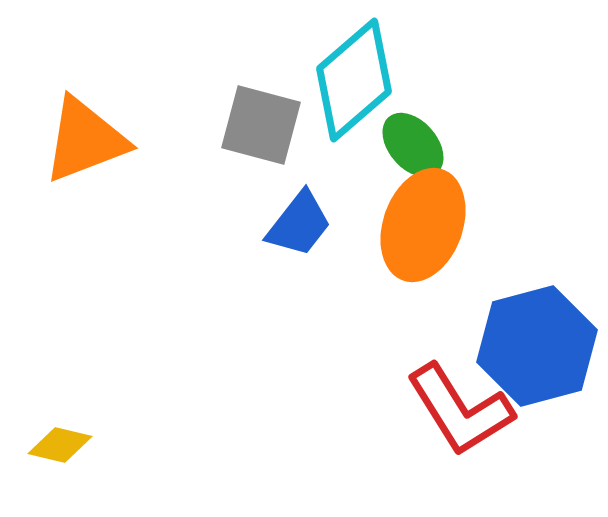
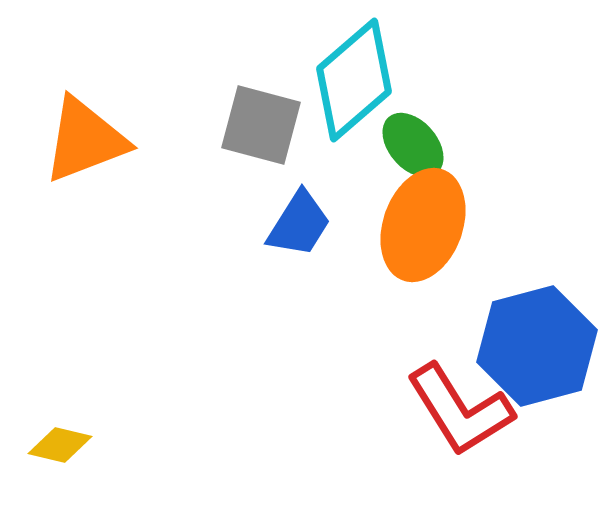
blue trapezoid: rotated 6 degrees counterclockwise
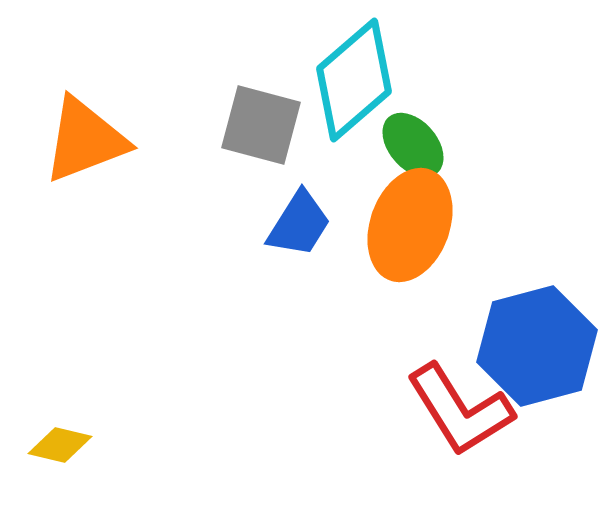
orange ellipse: moved 13 px left
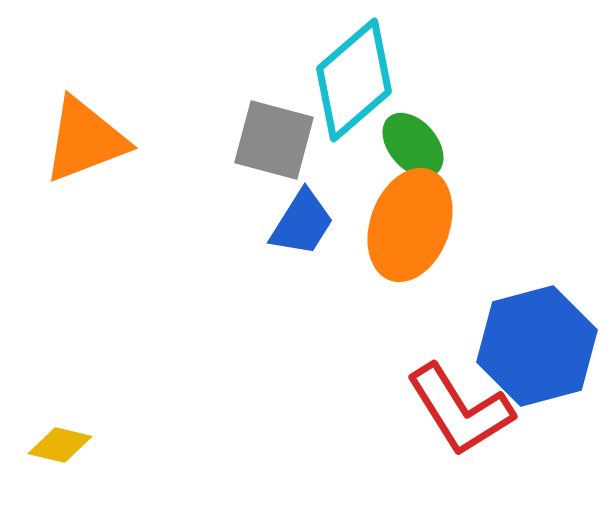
gray square: moved 13 px right, 15 px down
blue trapezoid: moved 3 px right, 1 px up
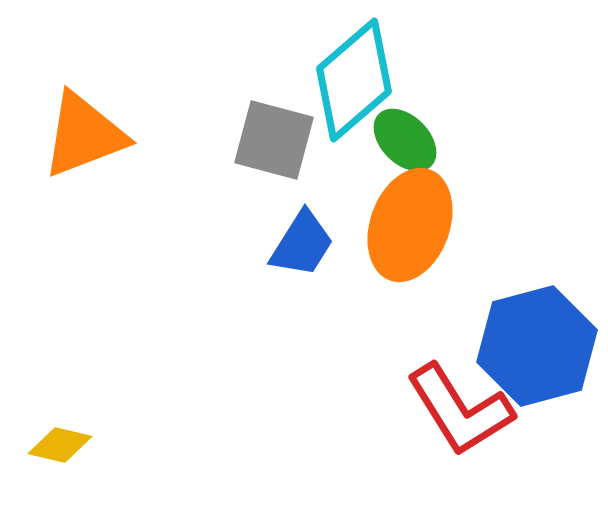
orange triangle: moved 1 px left, 5 px up
green ellipse: moved 8 px left, 5 px up; rotated 4 degrees counterclockwise
blue trapezoid: moved 21 px down
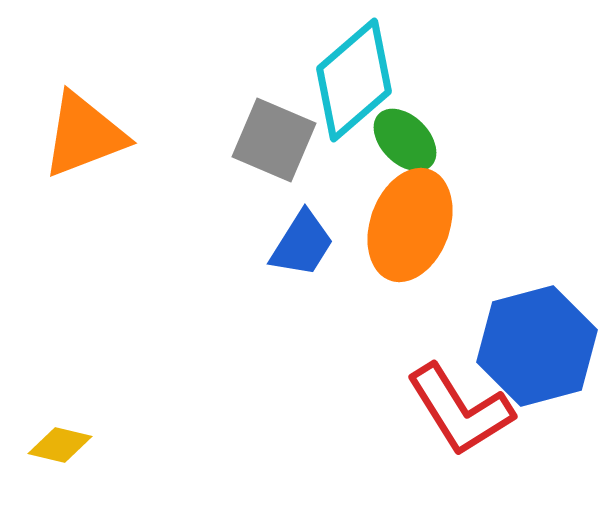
gray square: rotated 8 degrees clockwise
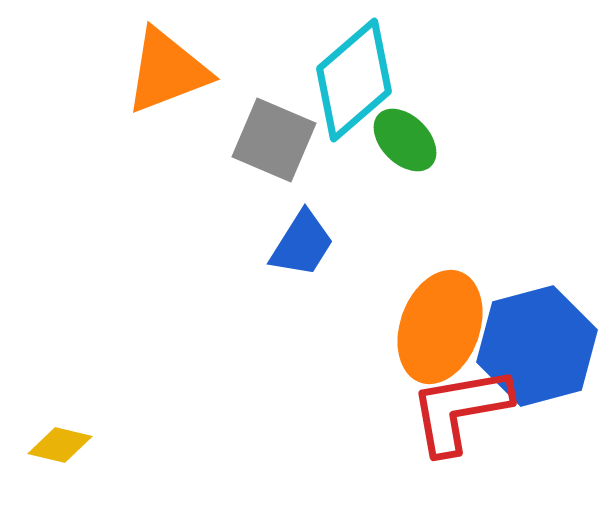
orange triangle: moved 83 px right, 64 px up
orange ellipse: moved 30 px right, 102 px down
red L-shape: rotated 112 degrees clockwise
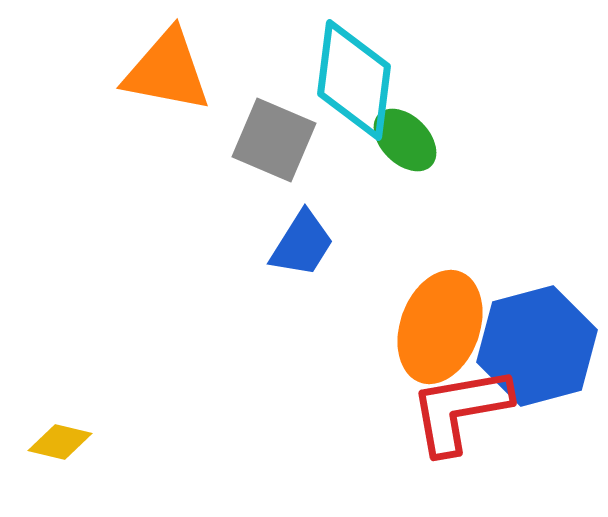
orange triangle: rotated 32 degrees clockwise
cyan diamond: rotated 42 degrees counterclockwise
yellow diamond: moved 3 px up
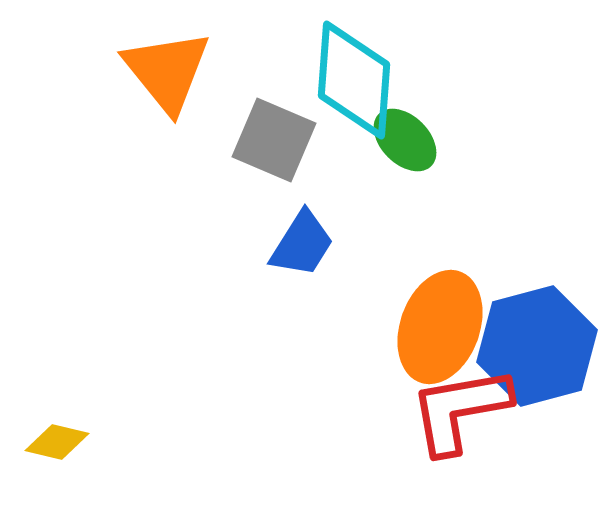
orange triangle: rotated 40 degrees clockwise
cyan diamond: rotated 3 degrees counterclockwise
yellow diamond: moved 3 px left
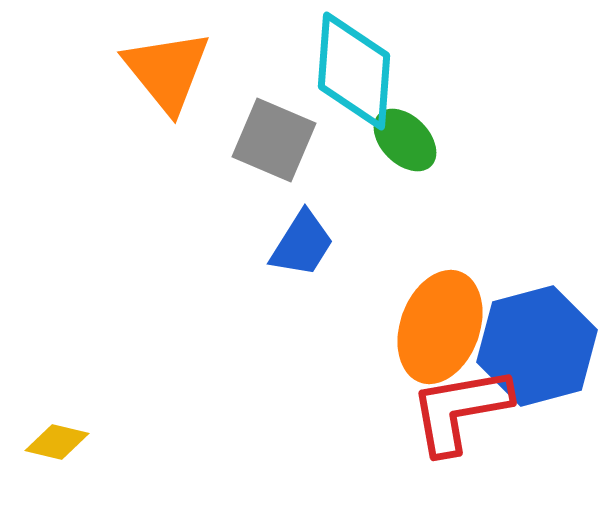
cyan diamond: moved 9 px up
